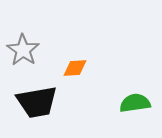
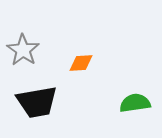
orange diamond: moved 6 px right, 5 px up
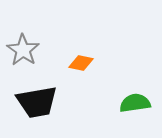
orange diamond: rotated 15 degrees clockwise
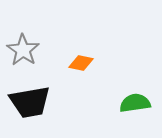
black trapezoid: moved 7 px left
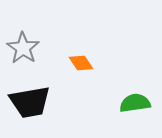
gray star: moved 2 px up
orange diamond: rotated 45 degrees clockwise
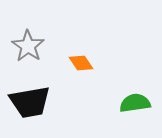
gray star: moved 5 px right, 2 px up
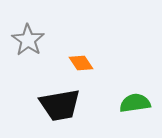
gray star: moved 6 px up
black trapezoid: moved 30 px right, 3 px down
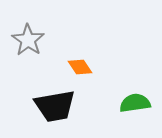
orange diamond: moved 1 px left, 4 px down
black trapezoid: moved 5 px left, 1 px down
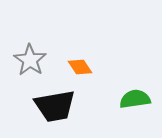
gray star: moved 2 px right, 20 px down
green semicircle: moved 4 px up
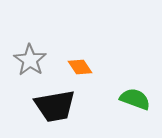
green semicircle: rotated 28 degrees clockwise
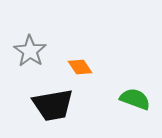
gray star: moved 9 px up
black trapezoid: moved 2 px left, 1 px up
